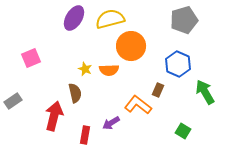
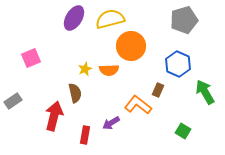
yellow star: rotated 24 degrees clockwise
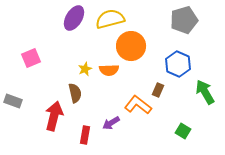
gray rectangle: rotated 54 degrees clockwise
